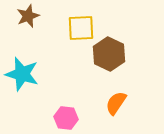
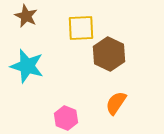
brown star: moved 2 px left; rotated 25 degrees counterclockwise
cyan star: moved 5 px right, 8 px up
pink hexagon: rotated 15 degrees clockwise
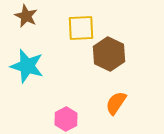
pink hexagon: moved 1 px down; rotated 10 degrees clockwise
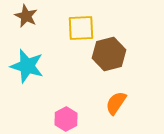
brown hexagon: rotated 20 degrees clockwise
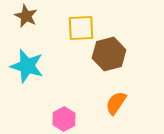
pink hexagon: moved 2 px left
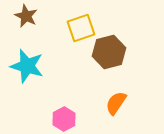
yellow square: rotated 16 degrees counterclockwise
brown hexagon: moved 2 px up
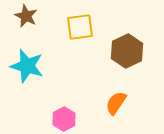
yellow square: moved 1 px left, 1 px up; rotated 12 degrees clockwise
brown hexagon: moved 18 px right, 1 px up; rotated 12 degrees counterclockwise
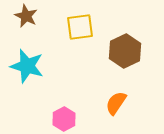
brown hexagon: moved 2 px left
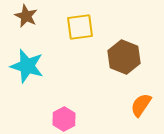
brown hexagon: moved 1 px left, 6 px down; rotated 12 degrees counterclockwise
orange semicircle: moved 25 px right, 2 px down
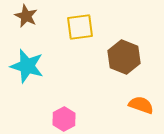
orange semicircle: rotated 75 degrees clockwise
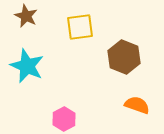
cyan star: rotated 8 degrees clockwise
orange semicircle: moved 4 px left
